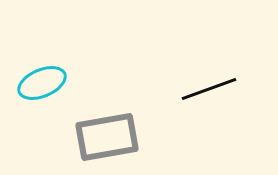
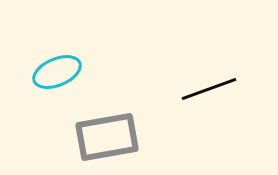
cyan ellipse: moved 15 px right, 11 px up
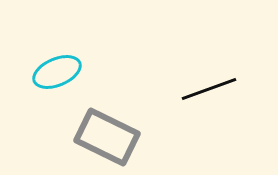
gray rectangle: rotated 36 degrees clockwise
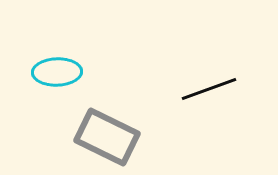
cyan ellipse: rotated 21 degrees clockwise
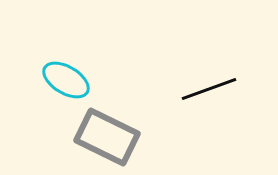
cyan ellipse: moved 9 px right, 8 px down; rotated 33 degrees clockwise
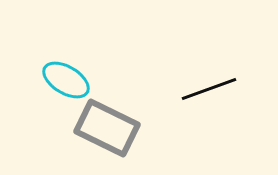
gray rectangle: moved 9 px up
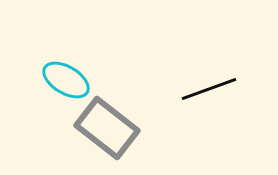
gray rectangle: rotated 12 degrees clockwise
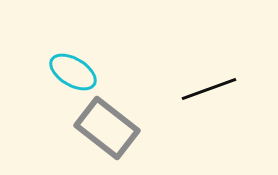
cyan ellipse: moved 7 px right, 8 px up
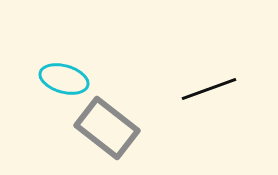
cyan ellipse: moved 9 px left, 7 px down; rotated 15 degrees counterclockwise
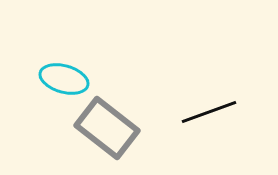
black line: moved 23 px down
